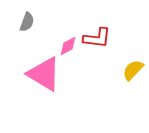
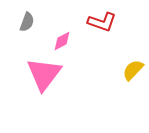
red L-shape: moved 5 px right, 16 px up; rotated 12 degrees clockwise
pink diamond: moved 6 px left, 5 px up
pink triangle: rotated 36 degrees clockwise
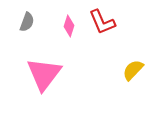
red L-shape: rotated 48 degrees clockwise
pink diamond: moved 7 px right, 15 px up; rotated 45 degrees counterclockwise
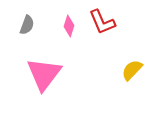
gray semicircle: moved 3 px down
yellow semicircle: moved 1 px left
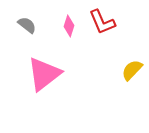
gray semicircle: rotated 72 degrees counterclockwise
pink triangle: rotated 15 degrees clockwise
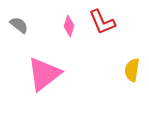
gray semicircle: moved 8 px left
yellow semicircle: rotated 35 degrees counterclockwise
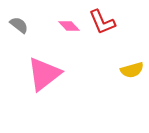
pink diamond: rotated 60 degrees counterclockwise
yellow semicircle: rotated 115 degrees counterclockwise
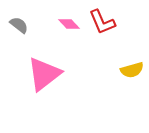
pink diamond: moved 2 px up
